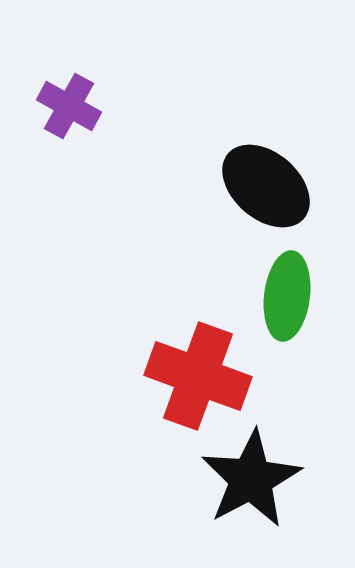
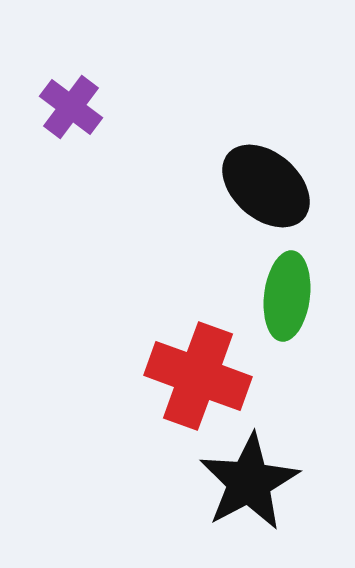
purple cross: moved 2 px right, 1 px down; rotated 8 degrees clockwise
black star: moved 2 px left, 3 px down
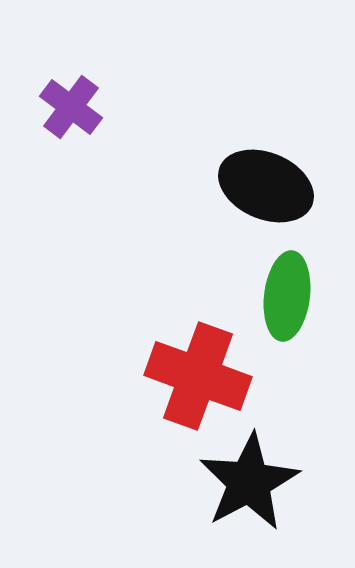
black ellipse: rotated 18 degrees counterclockwise
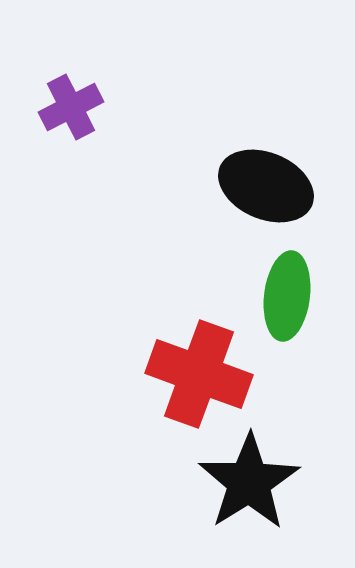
purple cross: rotated 26 degrees clockwise
red cross: moved 1 px right, 2 px up
black star: rotated 4 degrees counterclockwise
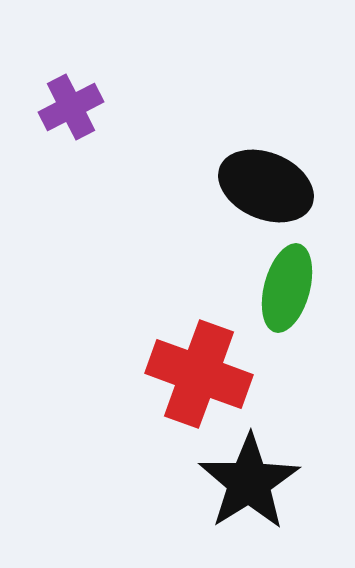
green ellipse: moved 8 px up; rotated 8 degrees clockwise
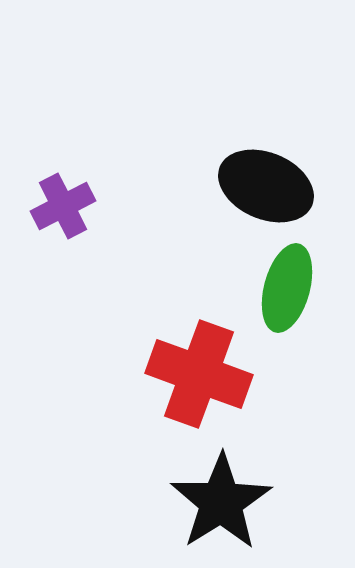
purple cross: moved 8 px left, 99 px down
black star: moved 28 px left, 20 px down
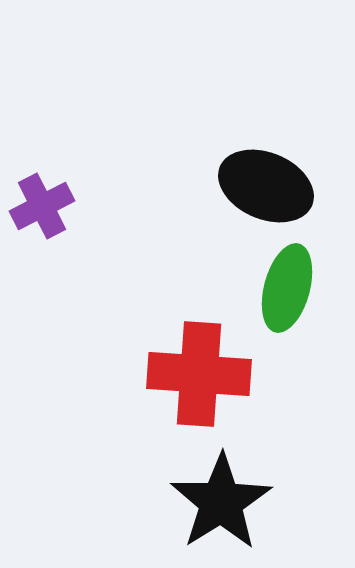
purple cross: moved 21 px left
red cross: rotated 16 degrees counterclockwise
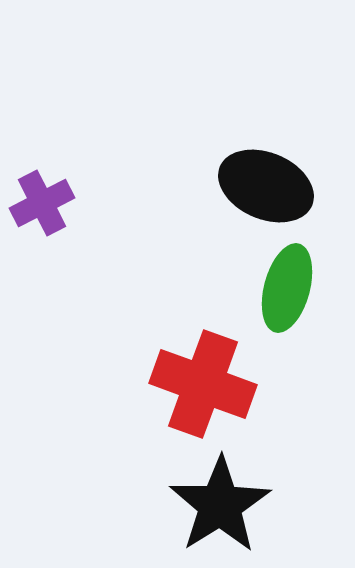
purple cross: moved 3 px up
red cross: moved 4 px right, 10 px down; rotated 16 degrees clockwise
black star: moved 1 px left, 3 px down
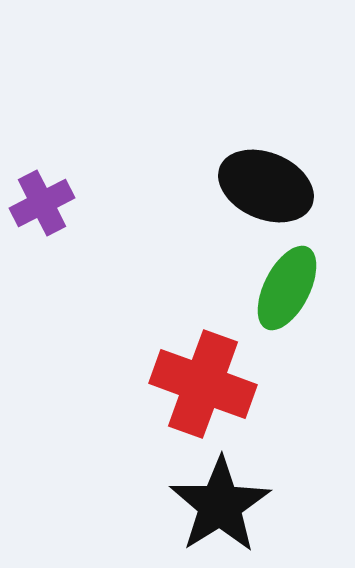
green ellipse: rotated 12 degrees clockwise
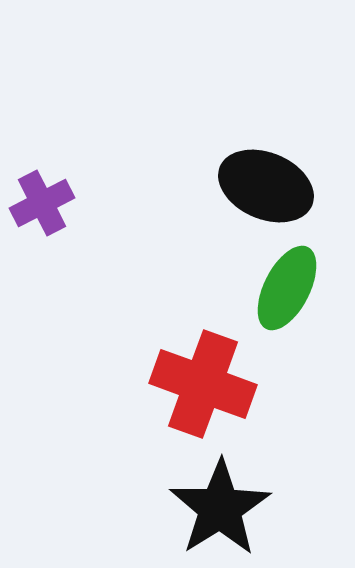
black star: moved 3 px down
